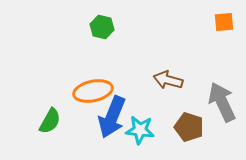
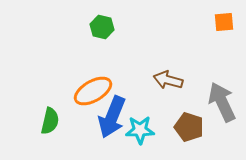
orange ellipse: rotated 18 degrees counterclockwise
green semicircle: rotated 16 degrees counterclockwise
cyan star: rotated 8 degrees counterclockwise
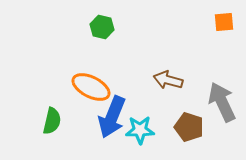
orange ellipse: moved 2 px left, 4 px up; rotated 57 degrees clockwise
green semicircle: moved 2 px right
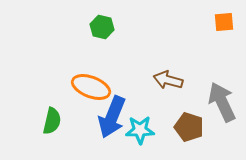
orange ellipse: rotated 6 degrees counterclockwise
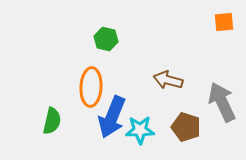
green hexagon: moved 4 px right, 12 px down
orange ellipse: rotated 72 degrees clockwise
brown pentagon: moved 3 px left
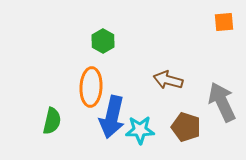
green hexagon: moved 3 px left, 2 px down; rotated 15 degrees clockwise
blue arrow: rotated 9 degrees counterclockwise
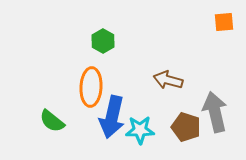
gray arrow: moved 7 px left, 10 px down; rotated 12 degrees clockwise
green semicircle: rotated 116 degrees clockwise
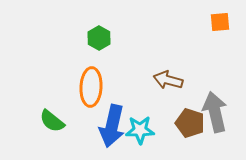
orange square: moved 4 px left
green hexagon: moved 4 px left, 3 px up
blue arrow: moved 9 px down
brown pentagon: moved 4 px right, 4 px up
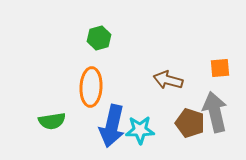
orange square: moved 46 px down
green hexagon: rotated 15 degrees clockwise
green semicircle: rotated 48 degrees counterclockwise
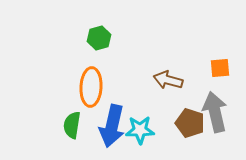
green semicircle: moved 20 px right, 4 px down; rotated 108 degrees clockwise
